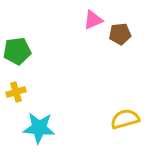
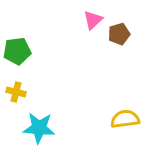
pink triangle: rotated 20 degrees counterclockwise
brown pentagon: moved 1 px left; rotated 10 degrees counterclockwise
yellow cross: rotated 30 degrees clockwise
yellow semicircle: rotated 8 degrees clockwise
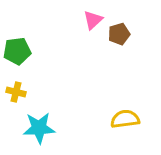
cyan star: rotated 8 degrees counterclockwise
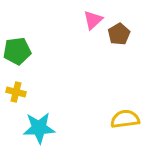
brown pentagon: rotated 15 degrees counterclockwise
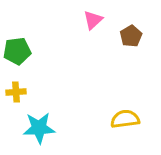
brown pentagon: moved 12 px right, 2 px down
yellow cross: rotated 18 degrees counterclockwise
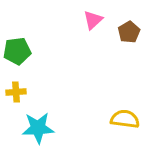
brown pentagon: moved 2 px left, 4 px up
yellow semicircle: rotated 16 degrees clockwise
cyan star: moved 1 px left
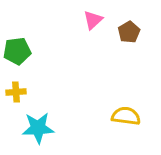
yellow semicircle: moved 1 px right, 3 px up
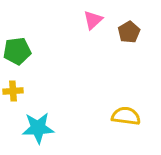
yellow cross: moved 3 px left, 1 px up
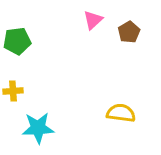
green pentagon: moved 10 px up
yellow semicircle: moved 5 px left, 3 px up
